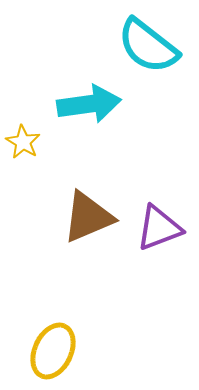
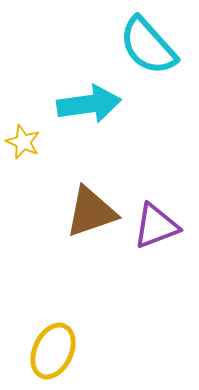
cyan semicircle: rotated 10 degrees clockwise
yellow star: rotated 8 degrees counterclockwise
brown triangle: moved 3 px right, 5 px up; rotated 4 degrees clockwise
purple triangle: moved 3 px left, 2 px up
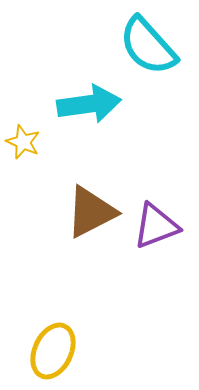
brown triangle: rotated 8 degrees counterclockwise
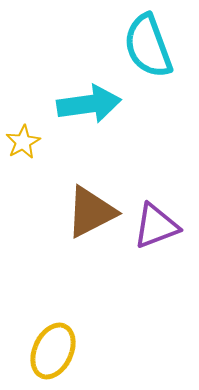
cyan semicircle: rotated 22 degrees clockwise
yellow star: rotated 20 degrees clockwise
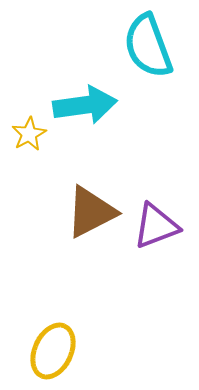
cyan arrow: moved 4 px left, 1 px down
yellow star: moved 6 px right, 8 px up
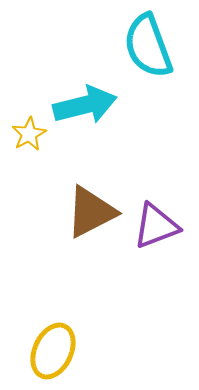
cyan arrow: rotated 6 degrees counterclockwise
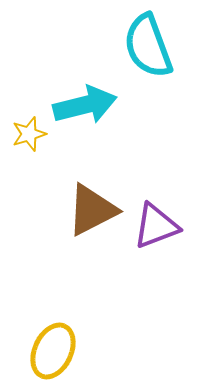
yellow star: rotated 12 degrees clockwise
brown triangle: moved 1 px right, 2 px up
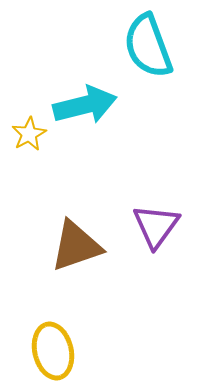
yellow star: rotated 12 degrees counterclockwise
brown triangle: moved 16 px left, 36 px down; rotated 8 degrees clockwise
purple triangle: rotated 33 degrees counterclockwise
yellow ellipse: rotated 38 degrees counterclockwise
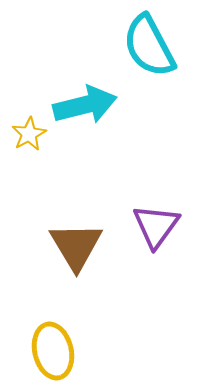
cyan semicircle: moved 1 px right; rotated 8 degrees counterclockwise
brown triangle: rotated 42 degrees counterclockwise
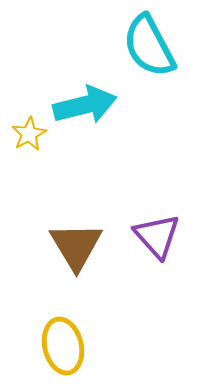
purple triangle: moved 1 px right, 10 px down; rotated 18 degrees counterclockwise
yellow ellipse: moved 10 px right, 5 px up
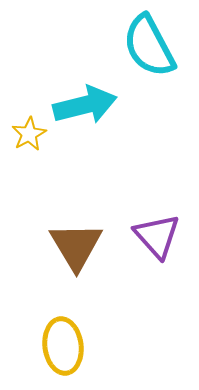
yellow ellipse: rotated 6 degrees clockwise
